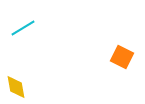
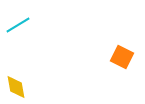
cyan line: moved 5 px left, 3 px up
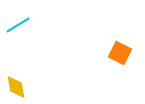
orange square: moved 2 px left, 4 px up
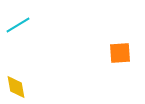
orange square: rotated 30 degrees counterclockwise
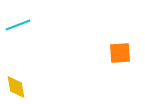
cyan line: rotated 10 degrees clockwise
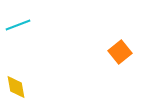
orange square: moved 1 px up; rotated 35 degrees counterclockwise
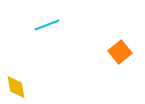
cyan line: moved 29 px right
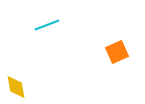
orange square: moved 3 px left; rotated 15 degrees clockwise
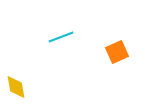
cyan line: moved 14 px right, 12 px down
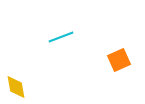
orange square: moved 2 px right, 8 px down
